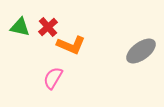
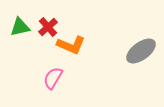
green triangle: rotated 25 degrees counterclockwise
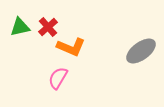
orange L-shape: moved 2 px down
pink semicircle: moved 5 px right
